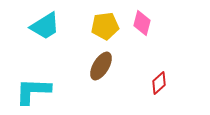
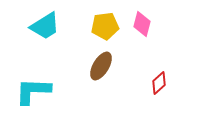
pink diamond: moved 1 px down
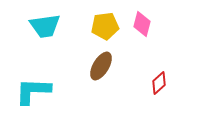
cyan trapezoid: rotated 24 degrees clockwise
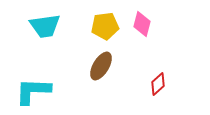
red diamond: moved 1 px left, 1 px down
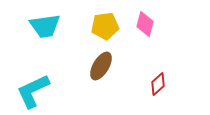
pink diamond: moved 3 px right
cyan L-shape: rotated 27 degrees counterclockwise
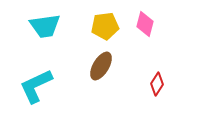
red diamond: moved 1 px left; rotated 15 degrees counterclockwise
cyan L-shape: moved 3 px right, 5 px up
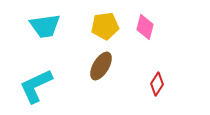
pink diamond: moved 3 px down
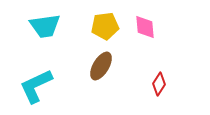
pink diamond: rotated 20 degrees counterclockwise
red diamond: moved 2 px right
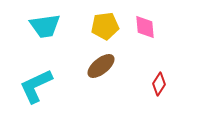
brown ellipse: rotated 20 degrees clockwise
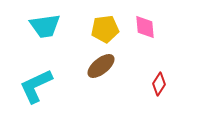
yellow pentagon: moved 3 px down
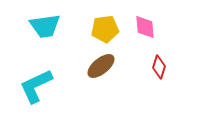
red diamond: moved 17 px up; rotated 15 degrees counterclockwise
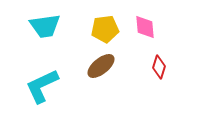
cyan L-shape: moved 6 px right
